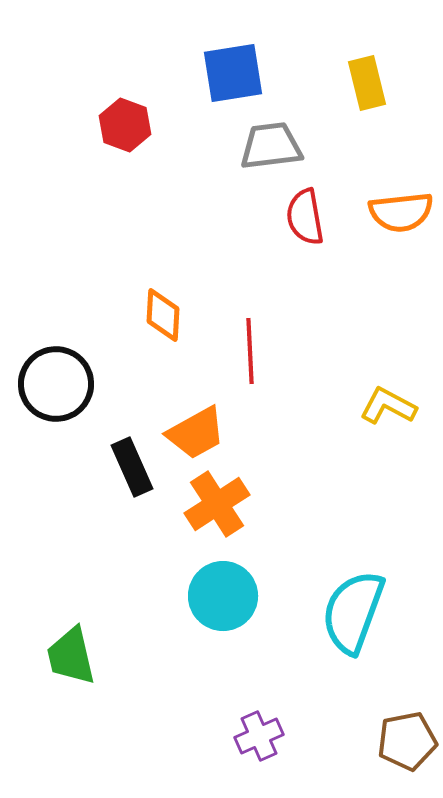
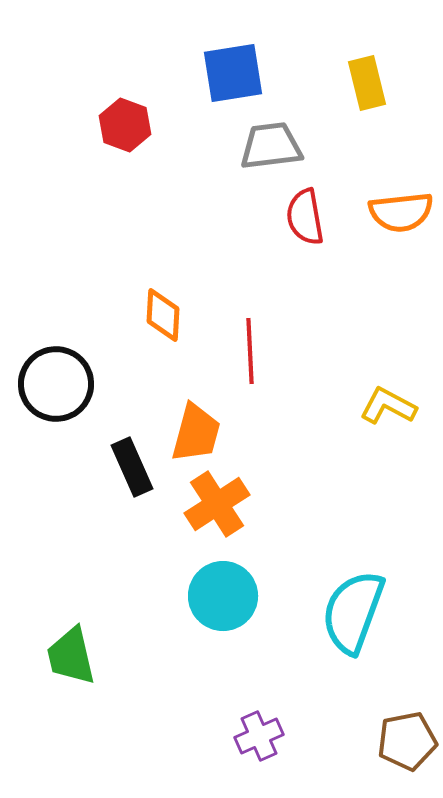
orange trapezoid: rotated 46 degrees counterclockwise
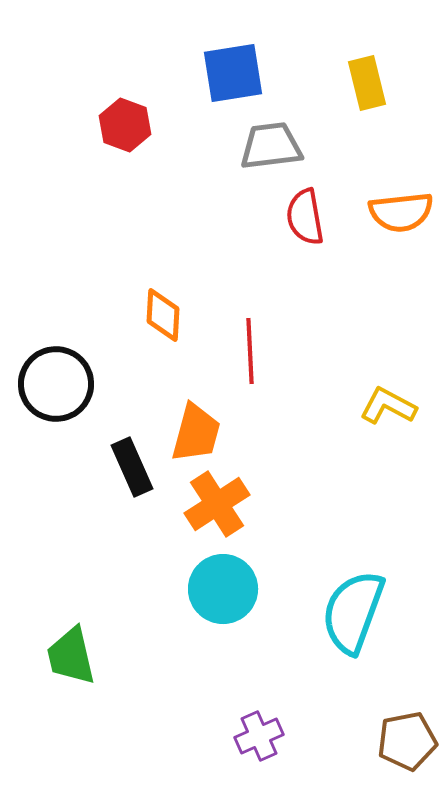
cyan circle: moved 7 px up
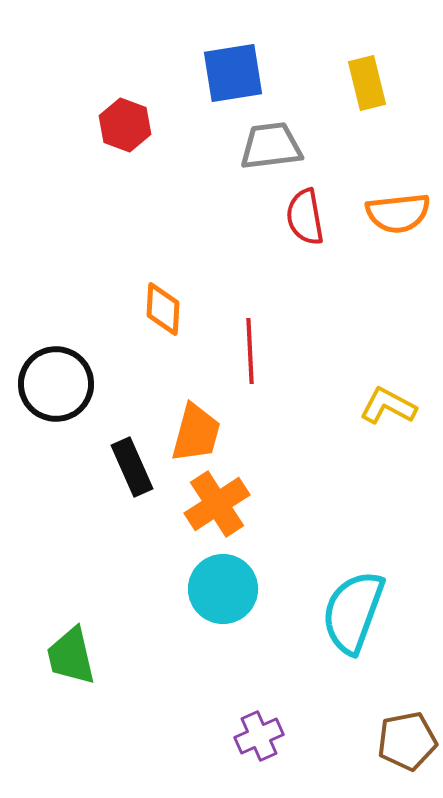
orange semicircle: moved 3 px left, 1 px down
orange diamond: moved 6 px up
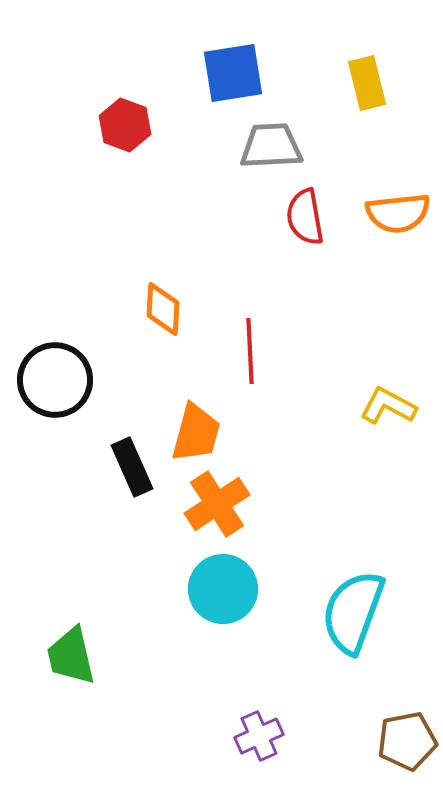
gray trapezoid: rotated 4 degrees clockwise
black circle: moved 1 px left, 4 px up
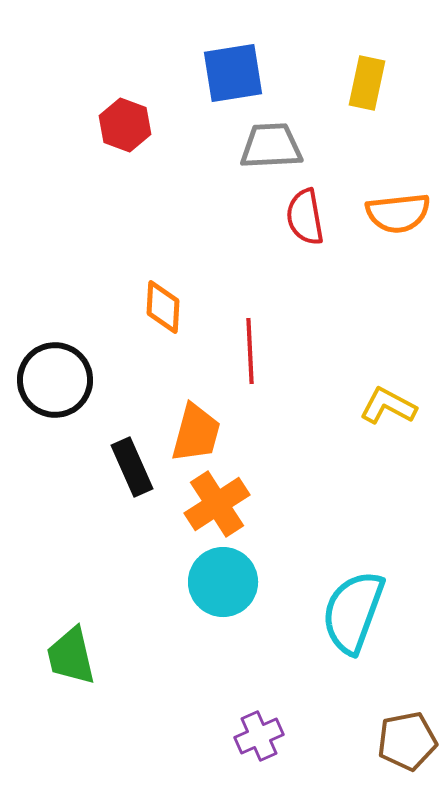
yellow rectangle: rotated 26 degrees clockwise
orange diamond: moved 2 px up
cyan circle: moved 7 px up
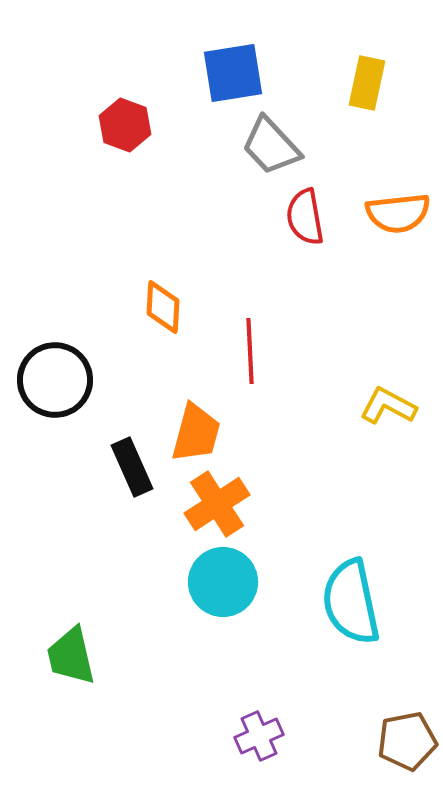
gray trapezoid: rotated 130 degrees counterclockwise
cyan semicircle: moved 2 px left, 10 px up; rotated 32 degrees counterclockwise
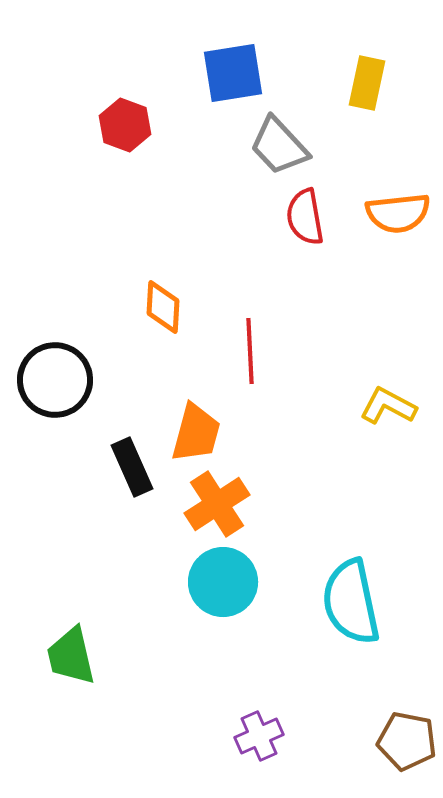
gray trapezoid: moved 8 px right
brown pentagon: rotated 22 degrees clockwise
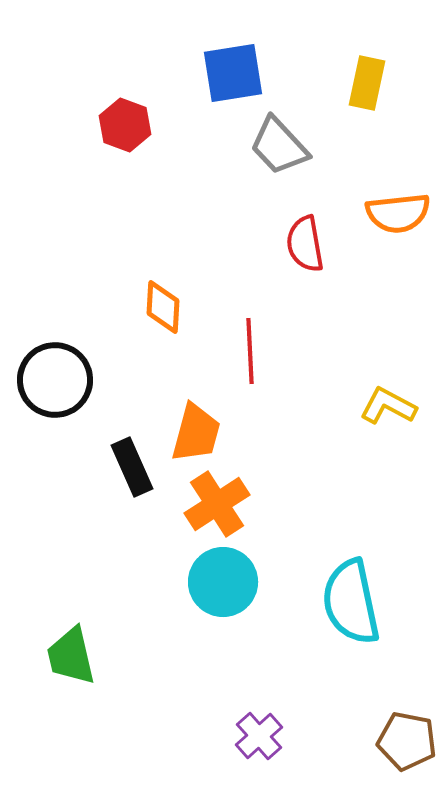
red semicircle: moved 27 px down
purple cross: rotated 18 degrees counterclockwise
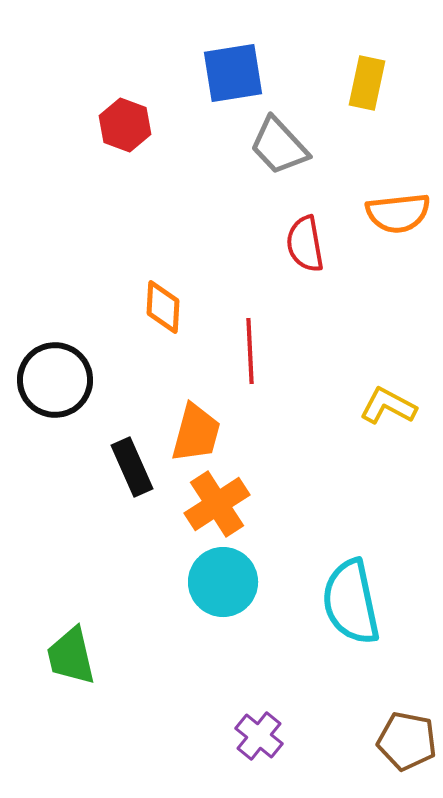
purple cross: rotated 9 degrees counterclockwise
